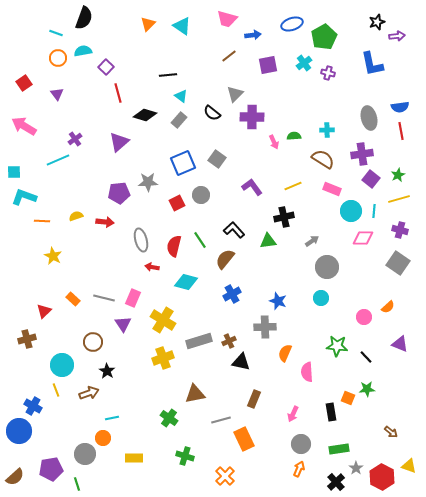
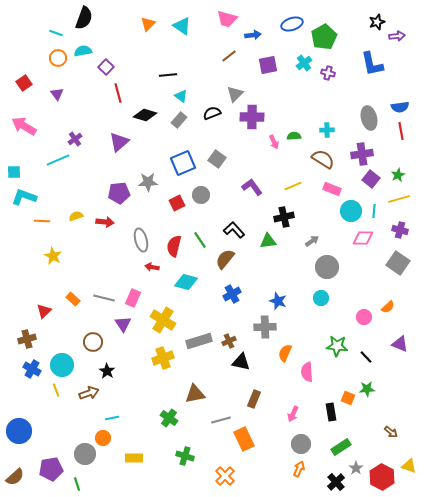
black semicircle at (212, 113): rotated 120 degrees clockwise
blue cross at (33, 406): moved 1 px left, 37 px up
green rectangle at (339, 449): moved 2 px right, 2 px up; rotated 24 degrees counterclockwise
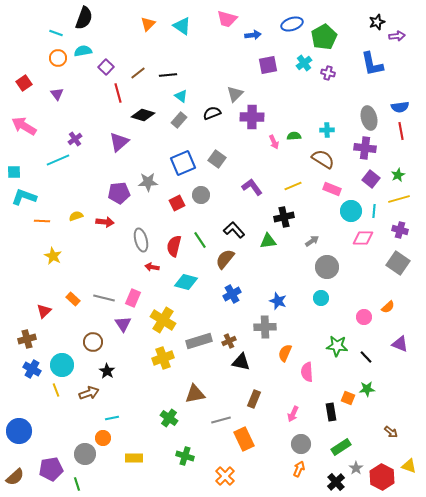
brown line at (229, 56): moved 91 px left, 17 px down
black diamond at (145, 115): moved 2 px left
purple cross at (362, 154): moved 3 px right, 6 px up; rotated 15 degrees clockwise
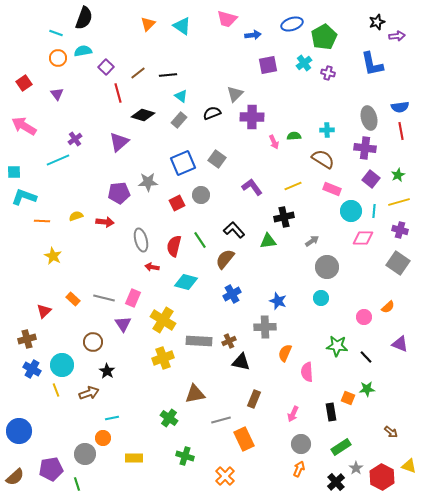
yellow line at (399, 199): moved 3 px down
gray rectangle at (199, 341): rotated 20 degrees clockwise
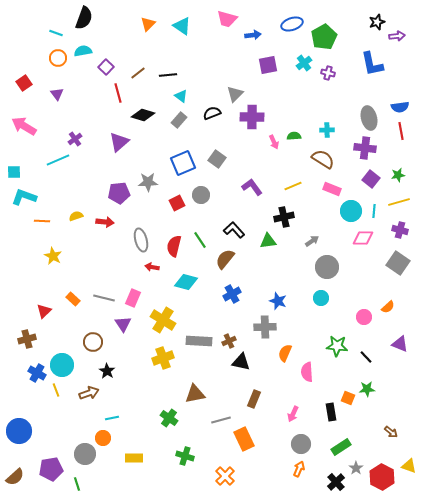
green star at (398, 175): rotated 16 degrees clockwise
blue cross at (32, 369): moved 5 px right, 4 px down
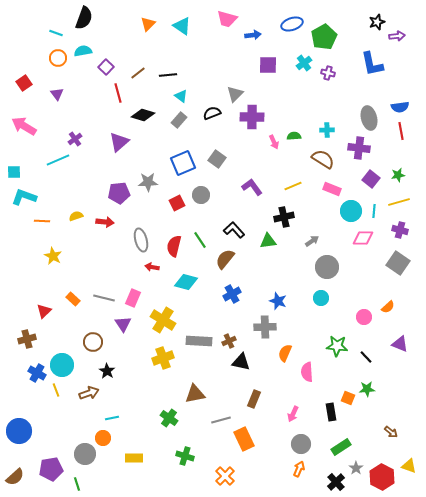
purple square at (268, 65): rotated 12 degrees clockwise
purple cross at (365, 148): moved 6 px left
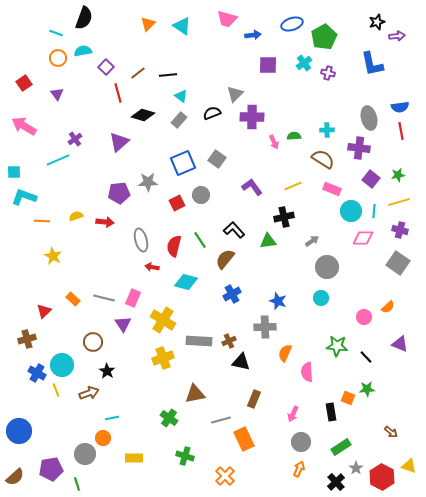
gray circle at (301, 444): moved 2 px up
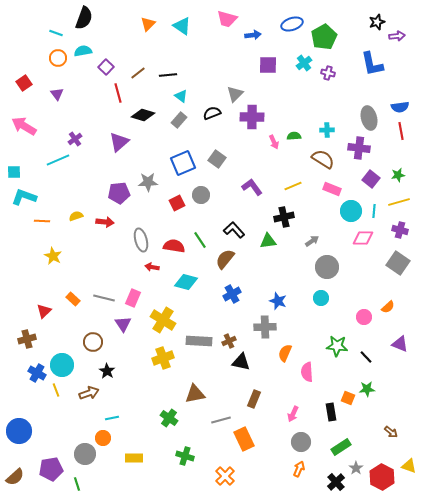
red semicircle at (174, 246): rotated 85 degrees clockwise
